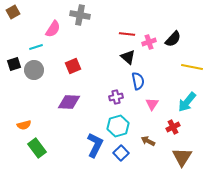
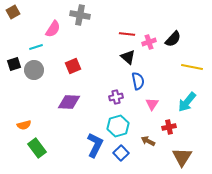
red cross: moved 4 px left; rotated 16 degrees clockwise
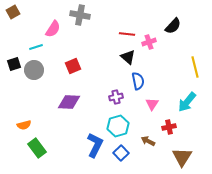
black semicircle: moved 13 px up
yellow line: moved 3 px right; rotated 65 degrees clockwise
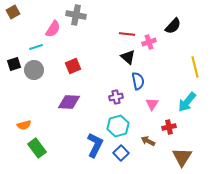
gray cross: moved 4 px left
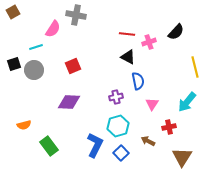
black semicircle: moved 3 px right, 6 px down
black triangle: rotated 14 degrees counterclockwise
green rectangle: moved 12 px right, 2 px up
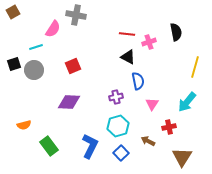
black semicircle: rotated 54 degrees counterclockwise
yellow line: rotated 30 degrees clockwise
blue L-shape: moved 5 px left, 1 px down
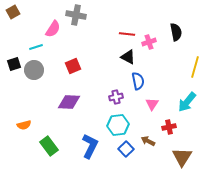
cyan hexagon: moved 1 px up; rotated 10 degrees clockwise
blue square: moved 5 px right, 4 px up
